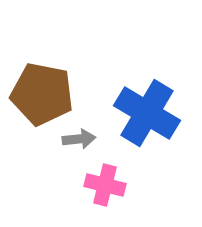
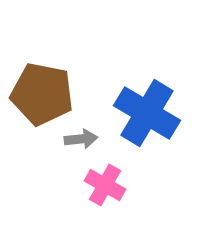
gray arrow: moved 2 px right
pink cross: rotated 15 degrees clockwise
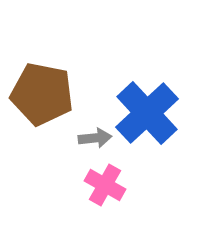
blue cross: rotated 16 degrees clockwise
gray arrow: moved 14 px right, 1 px up
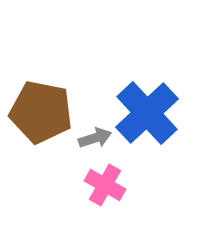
brown pentagon: moved 1 px left, 18 px down
gray arrow: rotated 12 degrees counterclockwise
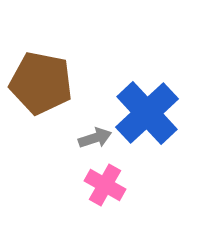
brown pentagon: moved 29 px up
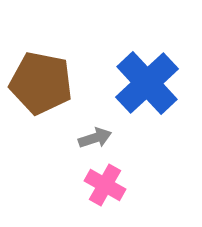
blue cross: moved 30 px up
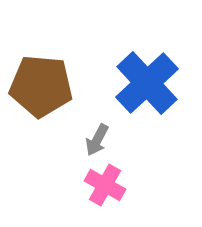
brown pentagon: moved 3 px down; rotated 6 degrees counterclockwise
gray arrow: moved 2 px right, 2 px down; rotated 136 degrees clockwise
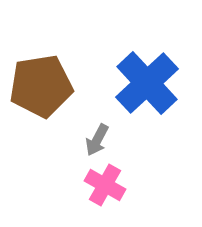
brown pentagon: rotated 14 degrees counterclockwise
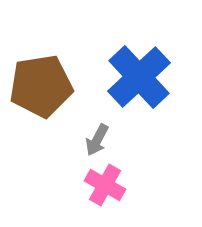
blue cross: moved 8 px left, 6 px up
